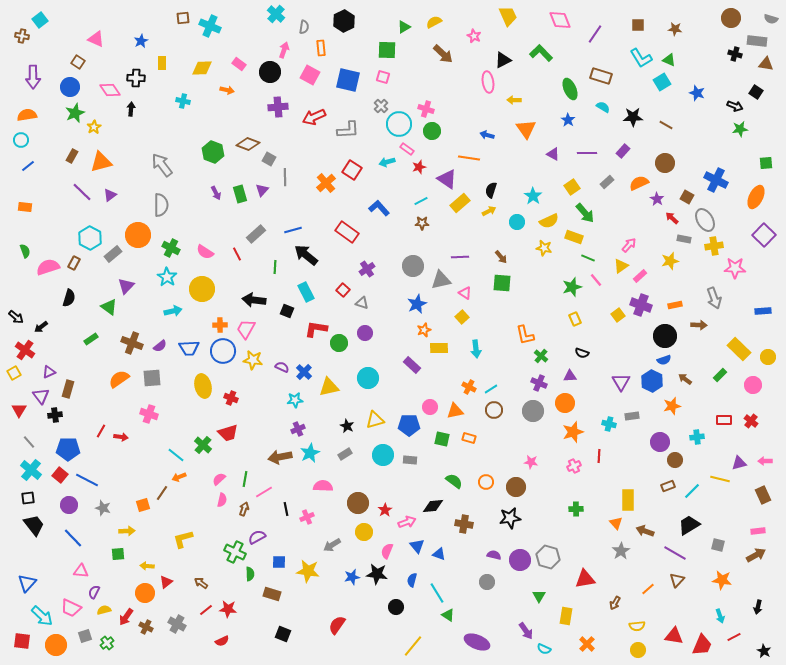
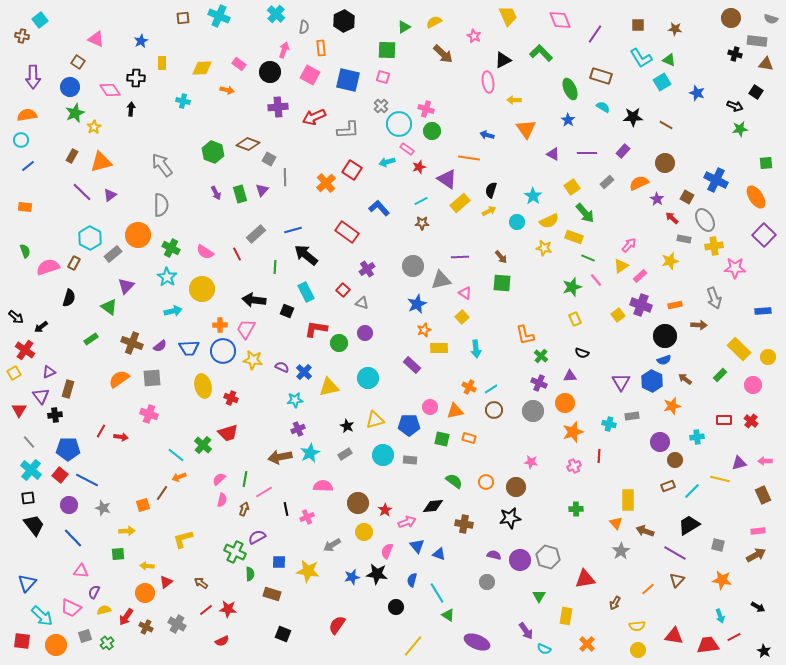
cyan cross at (210, 26): moved 9 px right, 10 px up
orange ellipse at (756, 197): rotated 60 degrees counterclockwise
black arrow at (758, 607): rotated 72 degrees counterclockwise
red trapezoid at (702, 645): moved 6 px right; rotated 120 degrees counterclockwise
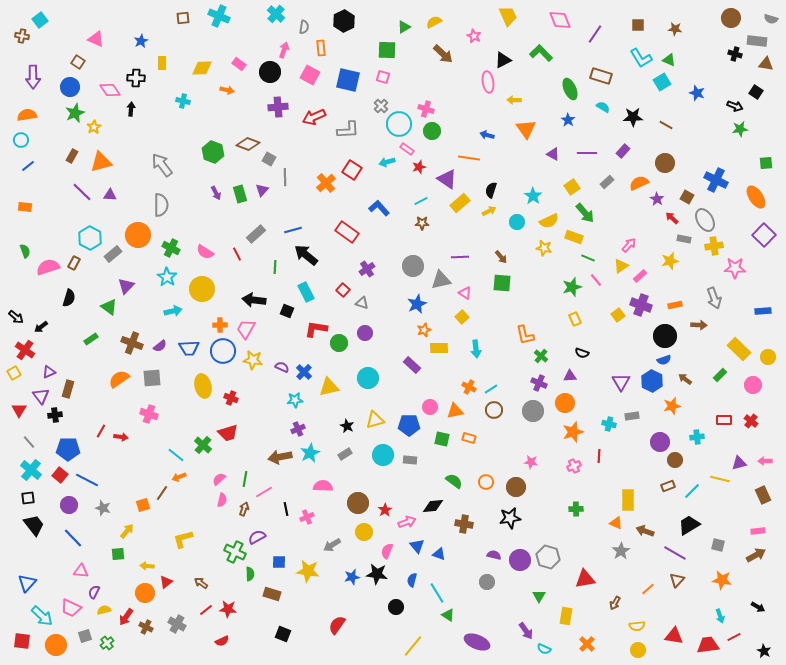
purple triangle at (110, 195): rotated 40 degrees clockwise
orange triangle at (616, 523): rotated 24 degrees counterclockwise
yellow arrow at (127, 531): rotated 49 degrees counterclockwise
